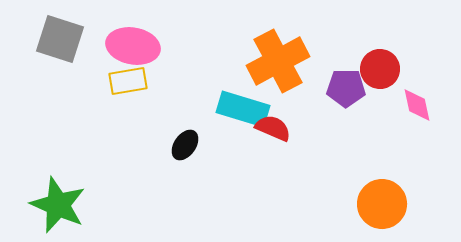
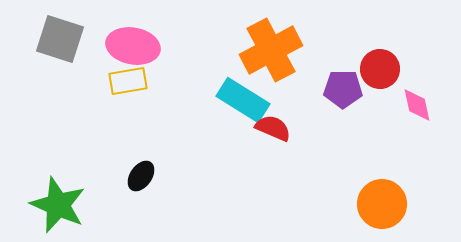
orange cross: moved 7 px left, 11 px up
purple pentagon: moved 3 px left, 1 px down
cyan rectangle: moved 9 px up; rotated 15 degrees clockwise
black ellipse: moved 44 px left, 31 px down
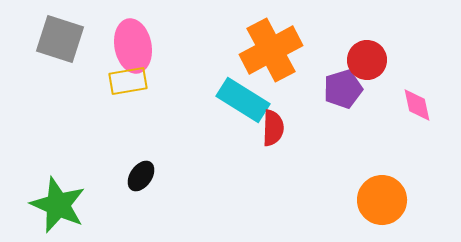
pink ellipse: rotated 69 degrees clockwise
red circle: moved 13 px left, 9 px up
purple pentagon: rotated 18 degrees counterclockwise
red semicircle: rotated 69 degrees clockwise
orange circle: moved 4 px up
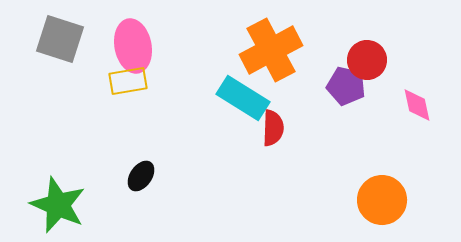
purple pentagon: moved 3 px right, 3 px up; rotated 30 degrees clockwise
cyan rectangle: moved 2 px up
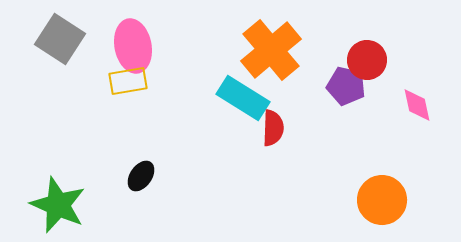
gray square: rotated 15 degrees clockwise
orange cross: rotated 12 degrees counterclockwise
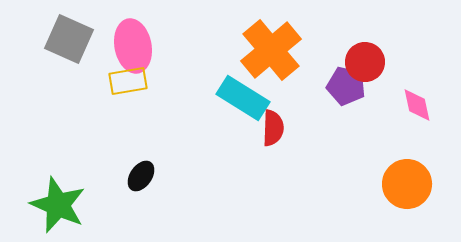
gray square: moved 9 px right; rotated 9 degrees counterclockwise
red circle: moved 2 px left, 2 px down
orange circle: moved 25 px right, 16 px up
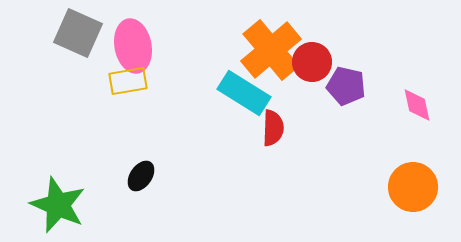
gray square: moved 9 px right, 6 px up
red circle: moved 53 px left
cyan rectangle: moved 1 px right, 5 px up
orange circle: moved 6 px right, 3 px down
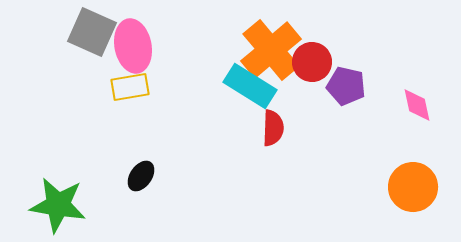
gray square: moved 14 px right, 1 px up
yellow rectangle: moved 2 px right, 6 px down
cyan rectangle: moved 6 px right, 7 px up
green star: rotated 14 degrees counterclockwise
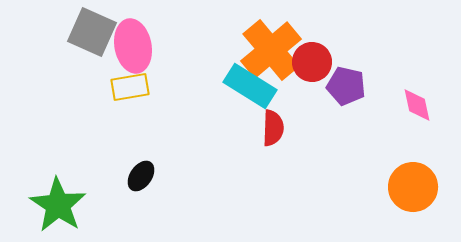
green star: rotated 24 degrees clockwise
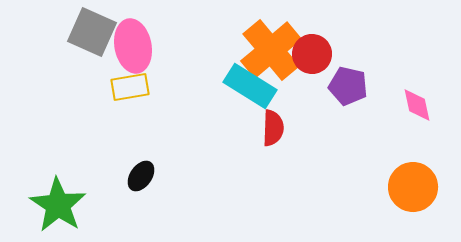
red circle: moved 8 px up
purple pentagon: moved 2 px right
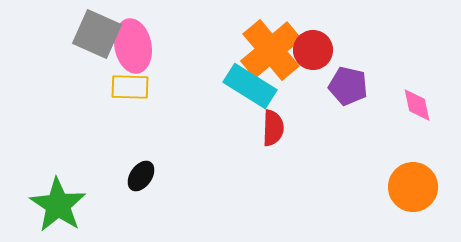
gray square: moved 5 px right, 2 px down
red circle: moved 1 px right, 4 px up
yellow rectangle: rotated 12 degrees clockwise
